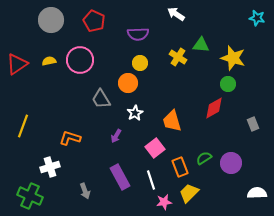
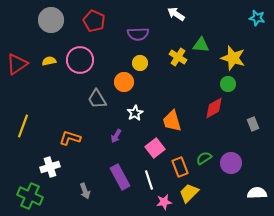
orange circle: moved 4 px left, 1 px up
gray trapezoid: moved 4 px left
white line: moved 2 px left
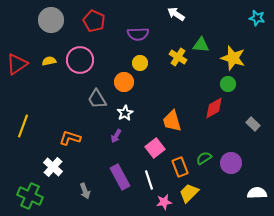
white star: moved 10 px left
gray rectangle: rotated 24 degrees counterclockwise
white cross: moved 3 px right; rotated 30 degrees counterclockwise
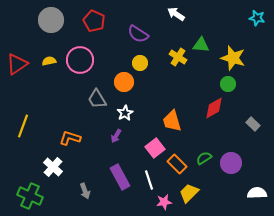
purple semicircle: rotated 35 degrees clockwise
orange rectangle: moved 3 px left, 3 px up; rotated 24 degrees counterclockwise
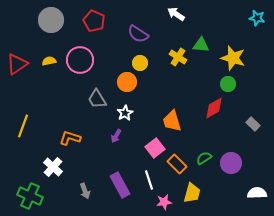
orange circle: moved 3 px right
purple rectangle: moved 8 px down
yellow trapezoid: moved 3 px right; rotated 150 degrees clockwise
